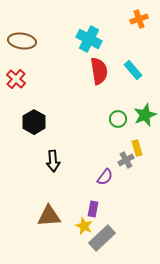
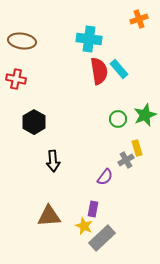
cyan cross: rotated 20 degrees counterclockwise
cyan rectangle: moved 14 px left, 1 px up
red cross: rotated 30 degrees counterclockwise
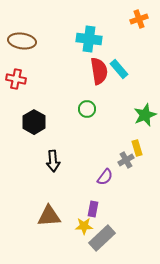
green circle: moved 31 px left, 10 px up
yellow star: rotated 24 degrees counterclockwise
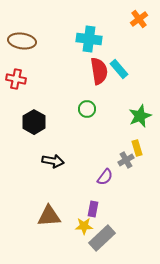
orange cross: rotated 18 degrees counterclockwise
green star: moved 5 px left, 1 px down
black arrow: rotated 75 degrees counterclockwise
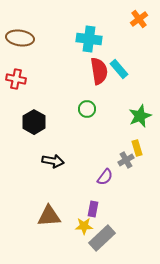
brown ellipse: moved 2 px left, 3 px up
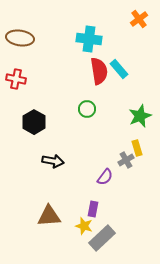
yellow star: rotated 18 degrees clockwise
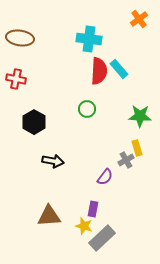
red semicircle: rotated 12 degrees clockwise
green star: rotated 25 degrees clockwise
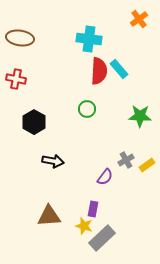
yellow rectangle: moved 10 px right, 17 px down; rotated 70 degrees clockwise
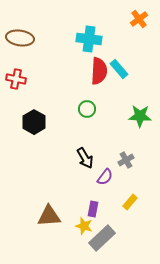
black arrow: moved 32 px right, 3 px up; rotated 50 degrees clockwise
yellow rectangle: moved 17 px left, 37 px down; rotated 14 degrees counterclockwise
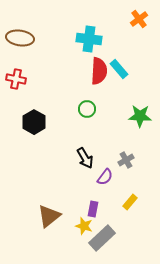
brown triangle: rotated 35 degrees counterclockwise
